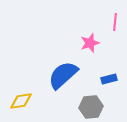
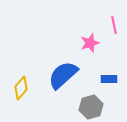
pink line: moved 1 px left, 3 px down; rotated 18 degrees counterclockwise
blue rectangle: rotated 14 degrees clockwise
yellow diamond: moved 13 px up; rotated 40 degrees counterclockwise
gray hexagon: rotated 10 degrees counterclockwise
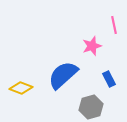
pink star: moved 2 px right, 3 px down
blue rectangle: rotated 63 degrees clockwise
yellow diamond: rotated 70 degrees clockwise
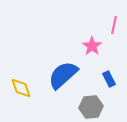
pink line: rotated 24 degrees clockwise
pink star: rotated 18 degrees counterclockwise
yellow diamond: rotated 50 degrees clockwise
gray hexagon: rotated 10 degrees clockwise
